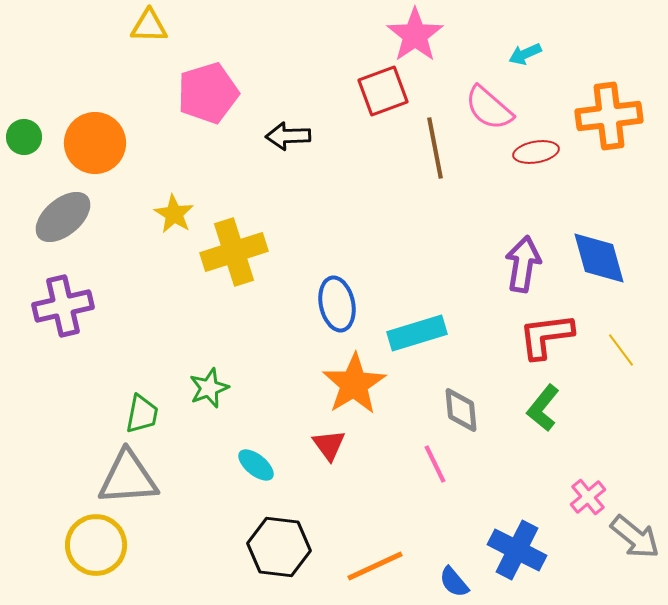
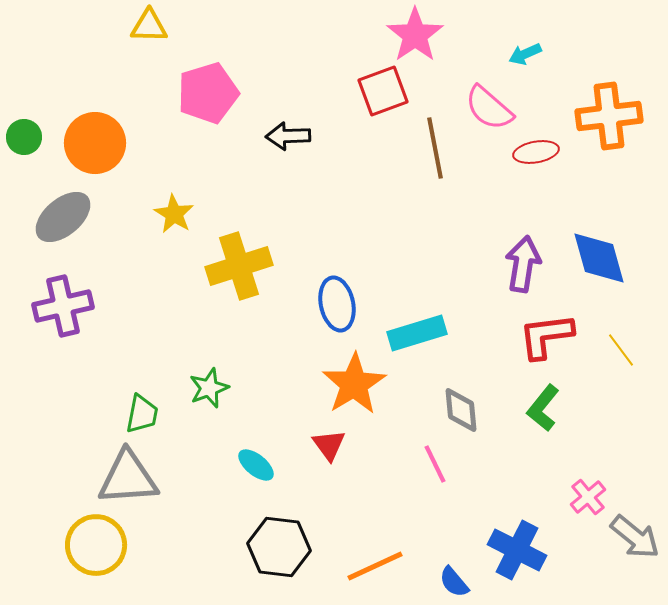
yellow cross: moved 5 px right, 14 px down
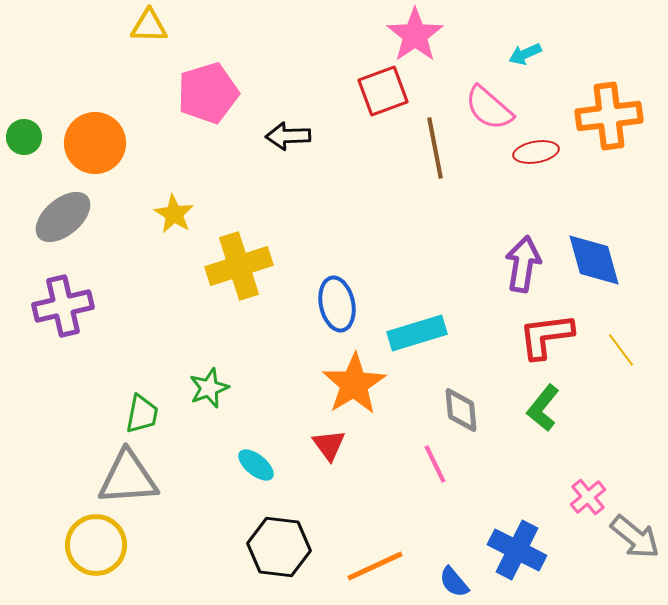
blue diamond: moved 5 px left, 2 px down
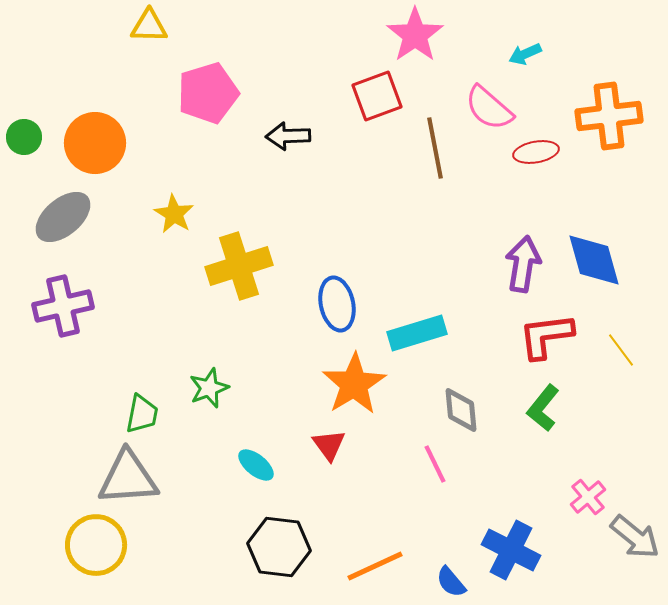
red square: moved 6 px left, 5 px down
blue cross: moved 6 px left
blue semicircle: moved 3 px left
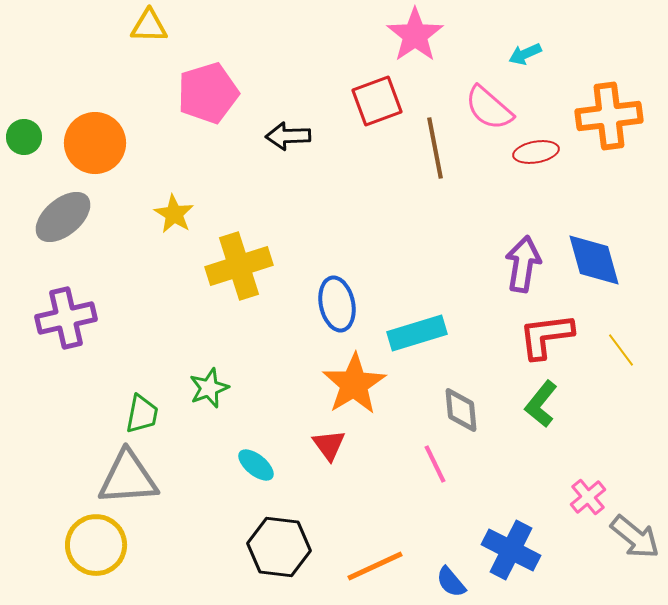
red square: moved 5 px down
purple cross: moved 3 px right, 12 px down
green L-shape: moved 2 px left, 4 px up
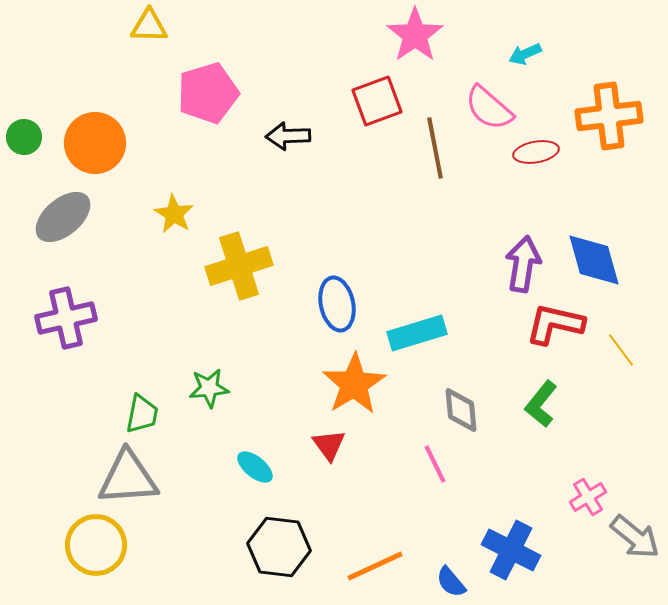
red L-shape: moved 9 px right, 12 px up; rotated 20 degrees clockwise
green star: rotated 15 degrees clockwise
cyan ellipse: moved 1 px left, 2 px down
pink cross: rotated 9 degrees clockwise
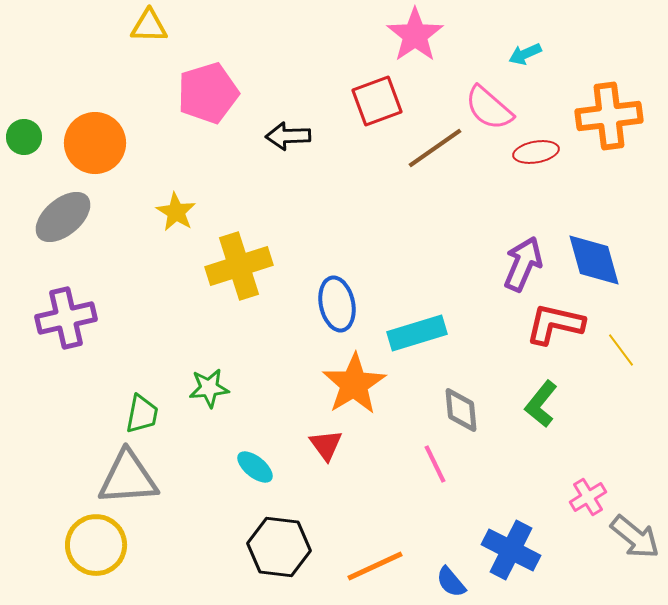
brown line: rotated 66 degrees clockwise
yellow star: moved 2 px right, 2 px up
purple arrow: rotated 14 degrees clockwise
red triangle: moved 3 px left
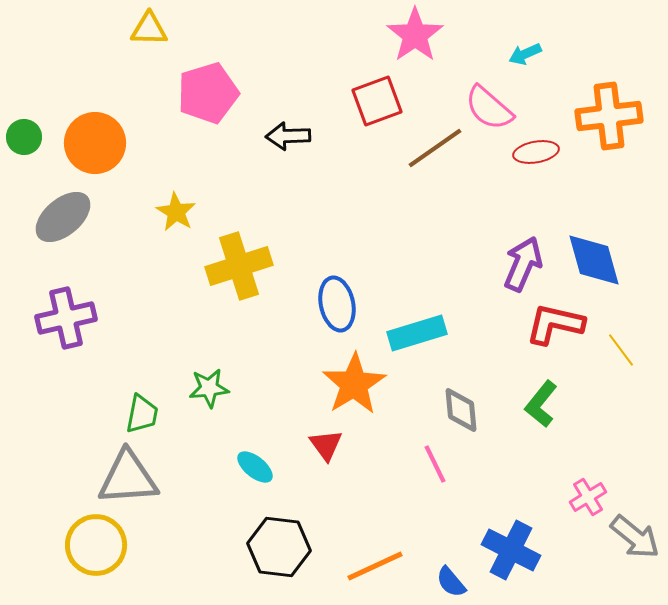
yellow triangle: moved 3 px down
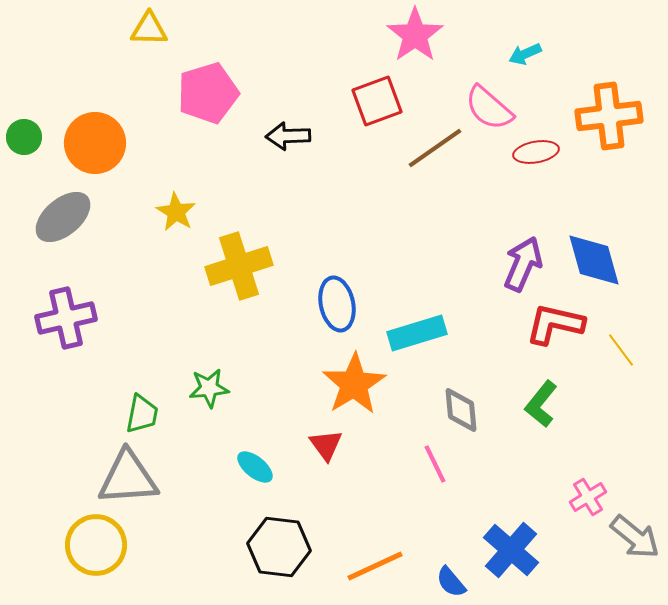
blue cross: rotated 14 degrees clockwise
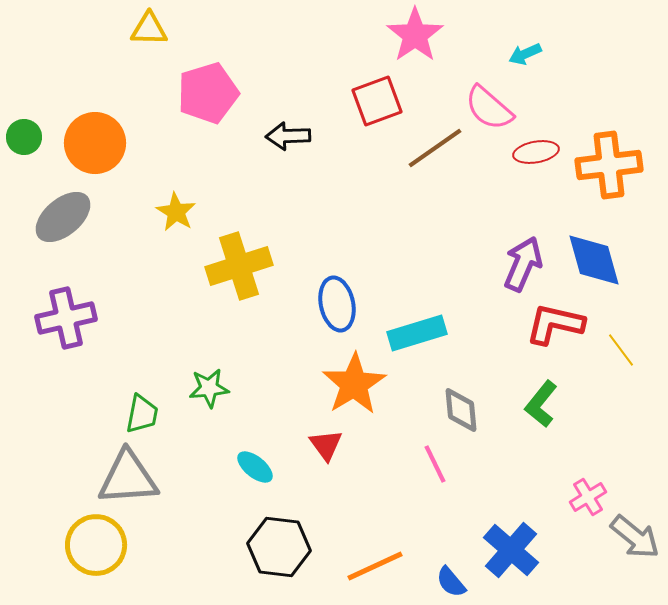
orange cross: moved 49 px down
